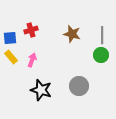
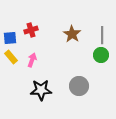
brown star: rotated 18 degrees clockwise
black star: rotated 20 degrees counterclockwise
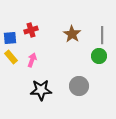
green circle: moved 2 px left, 1 px down
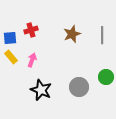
brown star: rotated 18 degrees clockwise
green circle: moved 7 px right, 21 px down
gray circle: moved 1 px down
black star: rotated 25 degrees clockwise
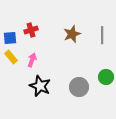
black star: moved 1 px left, 4 px up
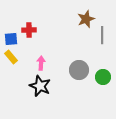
red cross: moved 2 px left; rotated 16 degrees clockwise
brown star: moved 14 px right, 15 px up
blue square: moved 1 px right, 1 px down
pink arrow: moved 9 px right, 3 px down; rotated 16 degrees counterclockwise
green circle: moved 3 px left
gray circle: moved 17 px up
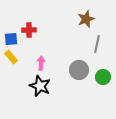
gray line: moved 5 px left, 9 px down; rotated 12 degrees clockwise
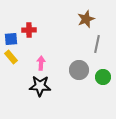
black star: rotated 20 degrees counterclockwise
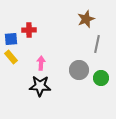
green circle: moved 2 px left, 1 px down
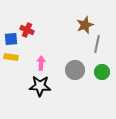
brown star: moved 1 px left, 6 px down
red cross: moved 2 px left; rotated 24 degrees clockwise
yellow rectangle: rotated 40 degrees counterclockwise
gray circle: moved 4 px left
green circle: moved 1 px right, 6 px up
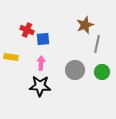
blue square: moved 32 px right
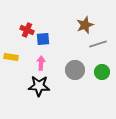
gray line: moved 1 px right; rotated 60 degrees clockwise
black star: moved 1 px left
